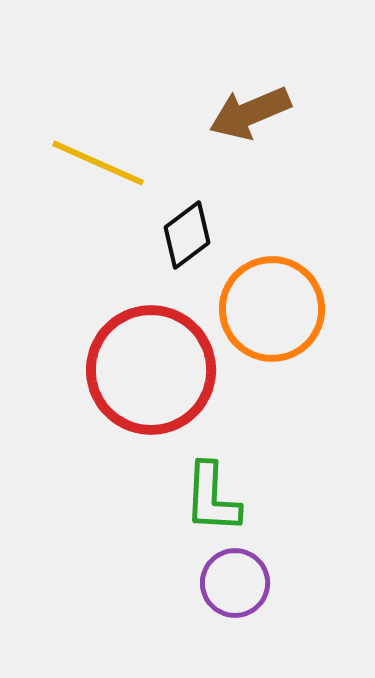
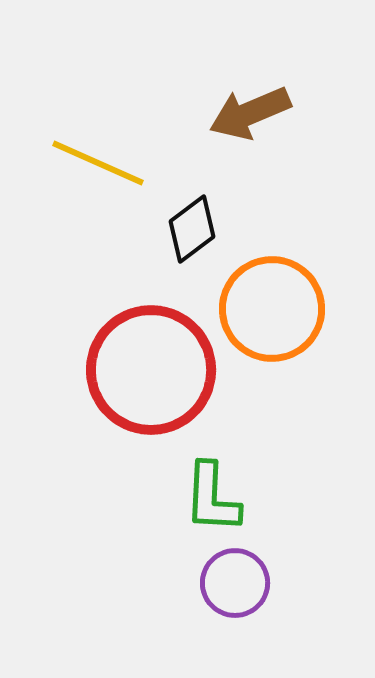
black diamond: moved 5 px right, 6 px up
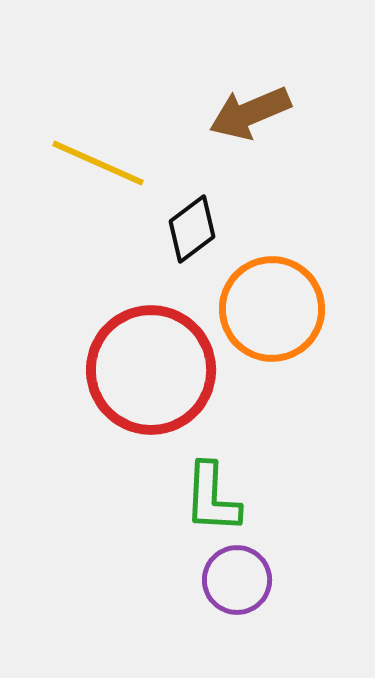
purple circle: moved 2 px right, 3 px up
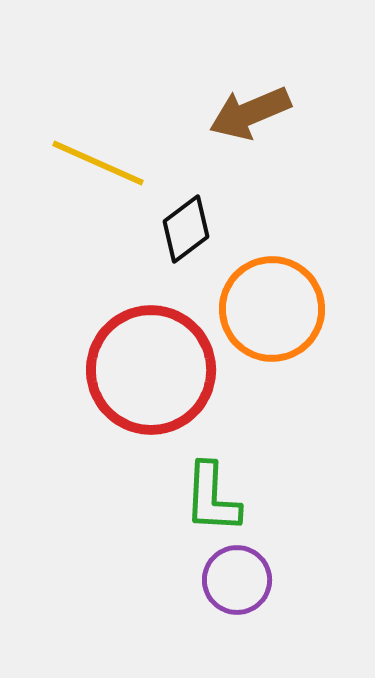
black diamond: moved 6 px left
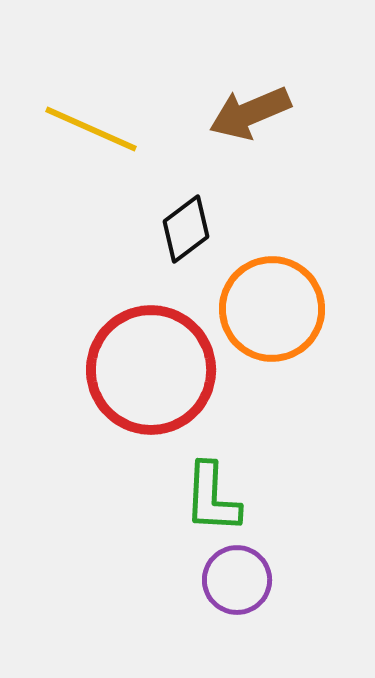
yellow line: moved 7 px left, 34 px up
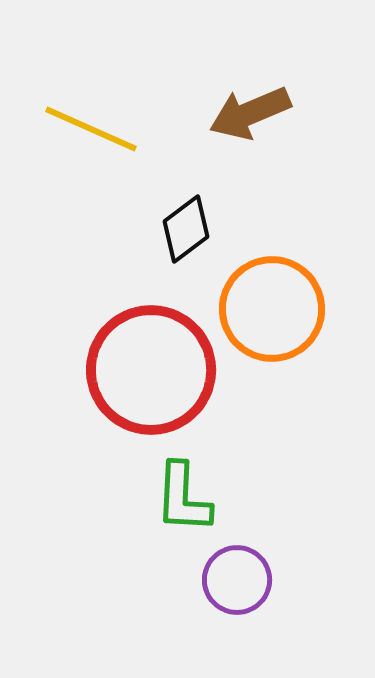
green L-shape: moved 29 px left
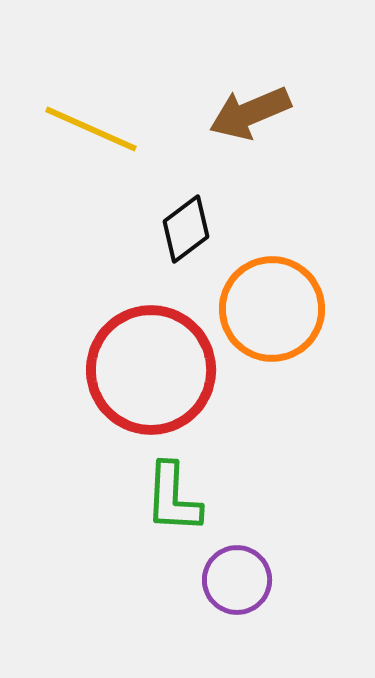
green L-shape: moved 10 px left
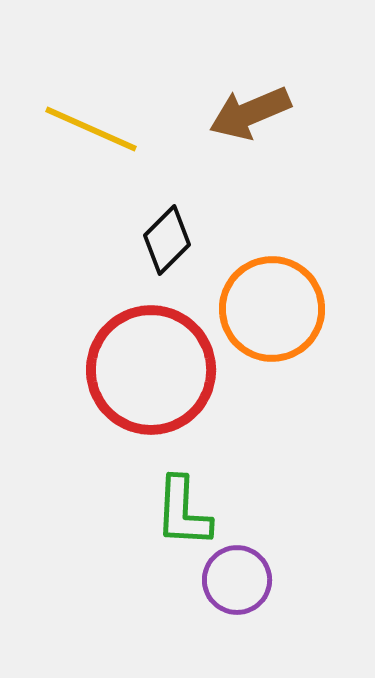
black diamond: moved 19 px left, 11 px down; rotated 8 degrees counterclockwise
green L-shape: moved 10 px right, 14 px down
